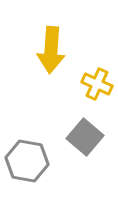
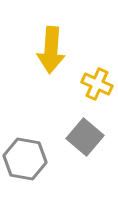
gray hexagon: moved 2 px left, 2 px up
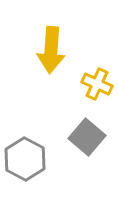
gray square: moved 2 px right
gray hexagon: rotated 18 degrees clockwise
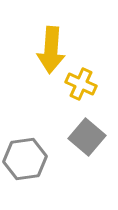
yellow cross: moved 16 px left
gray hexagon: rotated 24 degrees clockwise
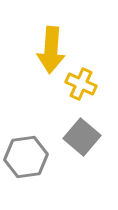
gray square: moved 5 px left
gray hexagon: moved 1 px right, 2 px up
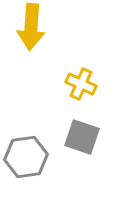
yellow arrow: moved 20 px left, 23 px up
gray square: rotated 21 degrees counterclockwise
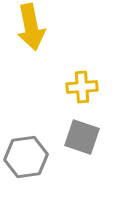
yellow arrow: rotated 15 degrees counterclockwise
yellow cross: moved 1 px right, 3 px down; rotated 28 degrees counterclockwise
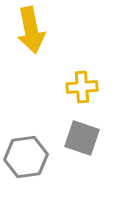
yellow arrow: moved 3 px down
gray square: moved 1 px down
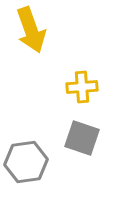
yellow arrow: rotated 9 degrees counterclockwise
gray hexagon: moved 5 px down
